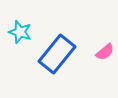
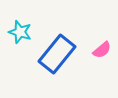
pink semicircle: moved 3 px left, 2 px up
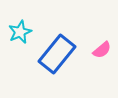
cyan star: rotated 30 degrees clockwise
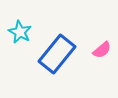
cyan star: rotated 20 degrees counterclockwise
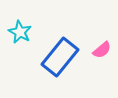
blue rectangle: moved 3 px right, 3 px down
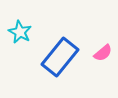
pink semicircle: moved 1 px right, 3 px down
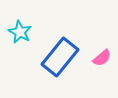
pink semicircle: moved 1 px left, 5 px down
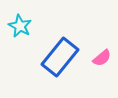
cyan star: moved 6 px up
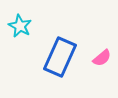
blue rectangle: rotated 15 degrees counterclockwise
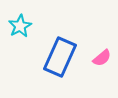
cyan star: rotated 15 degrees clockwise
